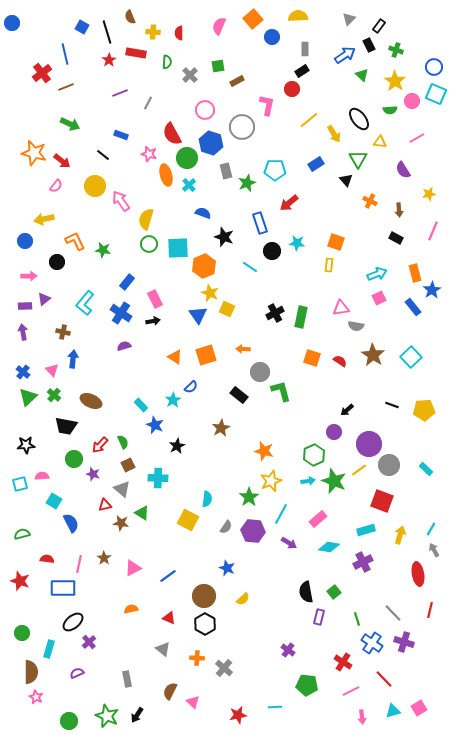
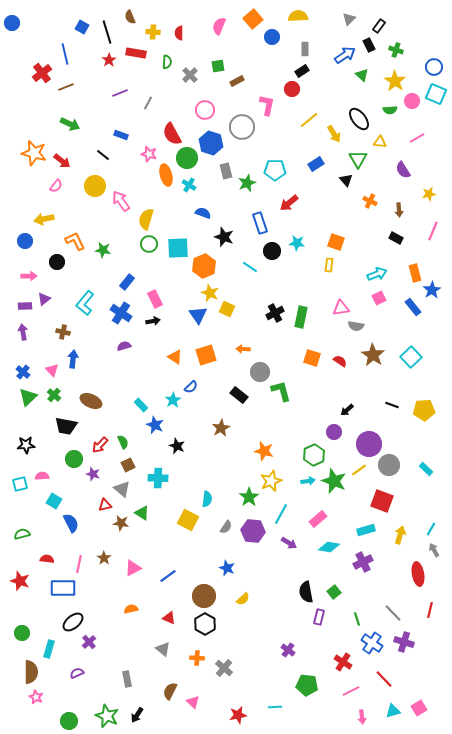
cyan cross at (189, 185): rotated 16 degrees counterclockwise
black star at (177, 446): rotated 21 degrees counterclockwise
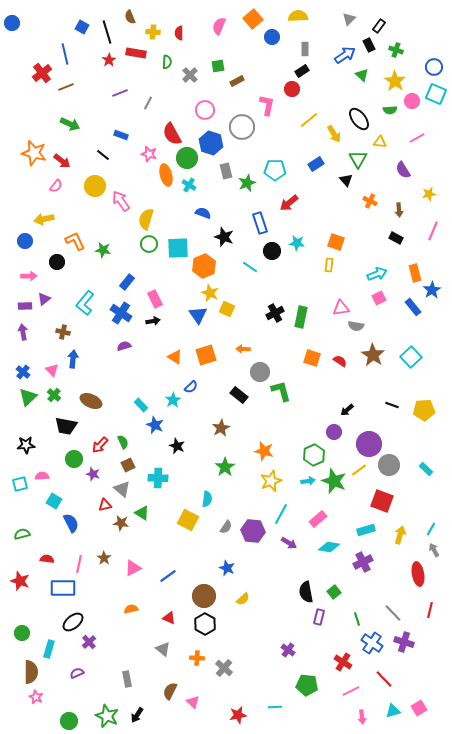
green star at (249, 497): moved 24 px left, 30 px up
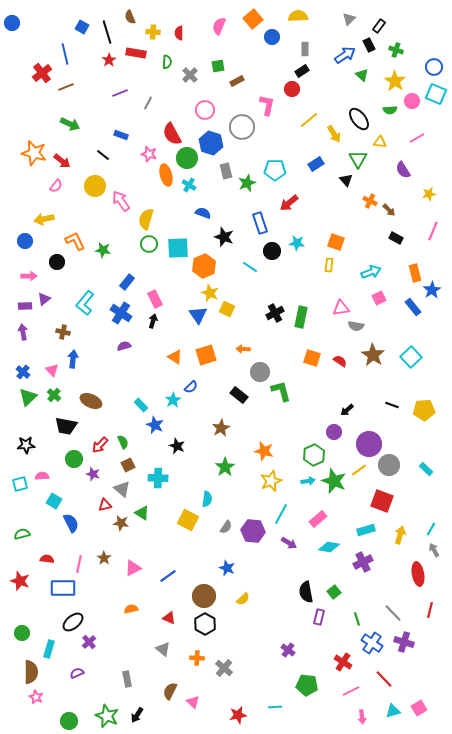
brown arrow at (399, 210): moved 10 px left; rotated 40 degrees counterclockwise
cyan arrow at (377, 274): moved 6 px left, 2 px up
black arrow at (153, 321): rotated 64 degrees counterclockwise
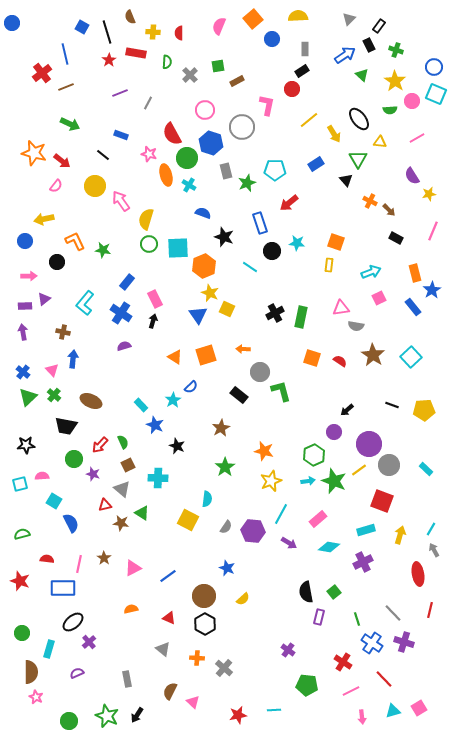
blue circle at (272, 37): moved 2 px down
purple semicircle at (403, 170): moved 9 px right, 6 px down
cyan line at (275, 707): moved 1 px left, 3 px down
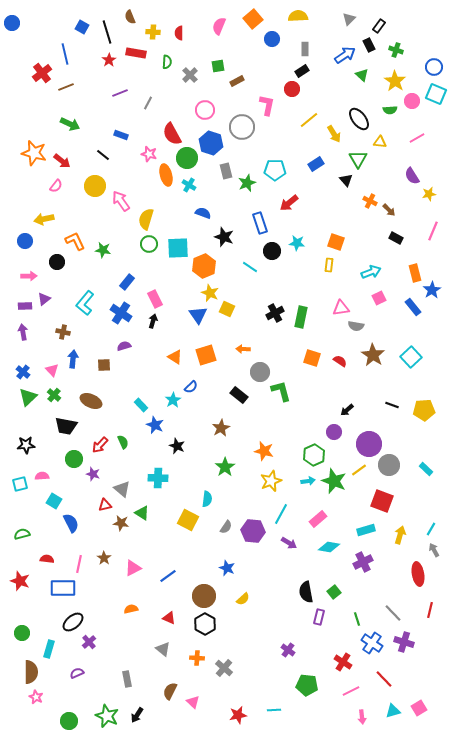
brown square at (128, 465): moved 24 px left, 100 px up; rotated 24 degrees clockwise
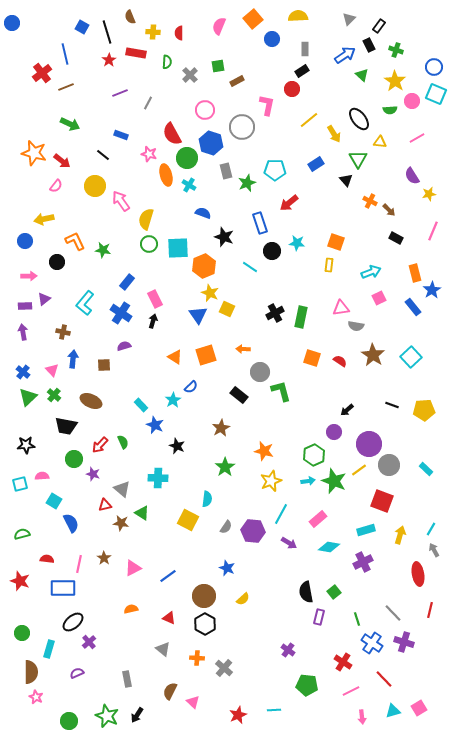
red star at (238, 715): rotated 12 degrees counterclockwise
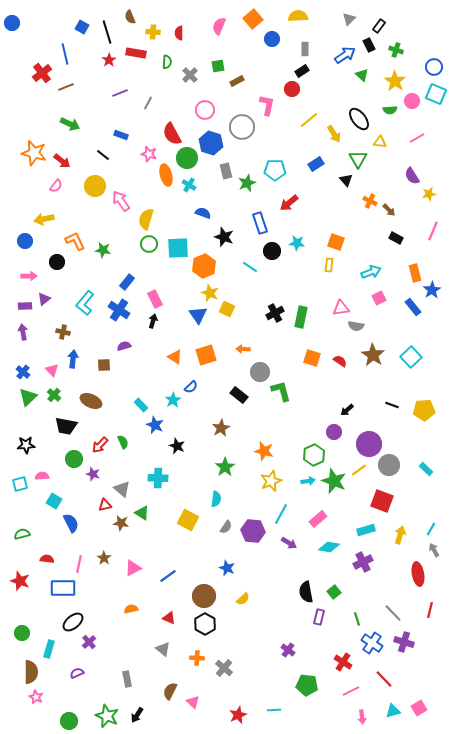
blue cross at (121, 313): moved 2 px left, 3 px up
cyan semicircle at (207, 499): moved 9 px right
